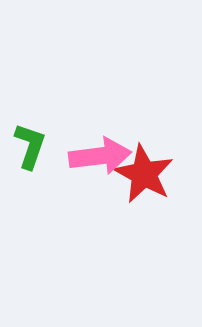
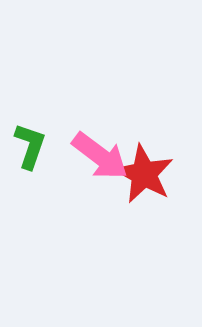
pink arrow: rotated 44 degrees clockwise
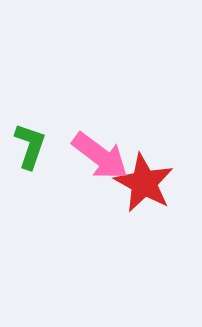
red star: moved 9 px down
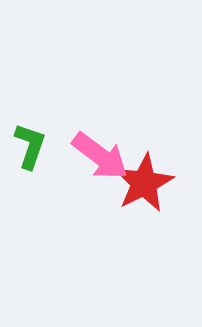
red star: rotated 16 degrees clockwise
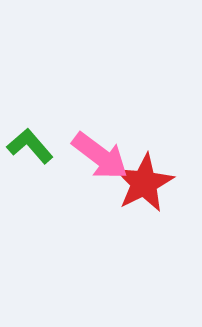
green L-shape: rotated 60 degrees counterclockwise
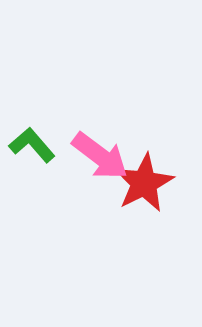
green L-shape: moved 2 px right, 1 px up
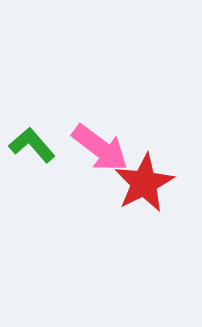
pink arrow: moved 8 px up
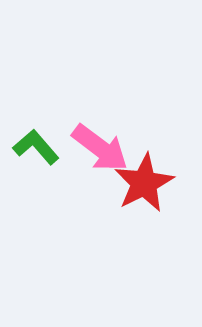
green L-shape: moved 4 px right, 2 px down
